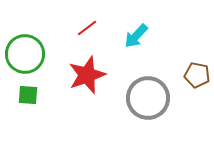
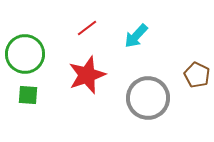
brown pentagon: rotated 15 degrees clockwise
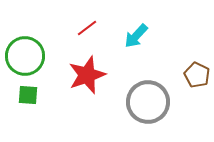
green circle: moved 2 px down
gray circle: moved 4 px down
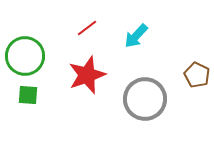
gray circle: moved 3 px left, 3 px up
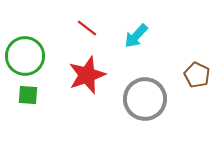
red line: rotated 75 degrees clockwise
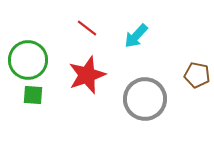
green circle: moved 3 px right, 4 px down
brown pentagon: rotated 15 degrees counterclockwise
green square: moved 5 px right
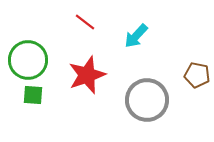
red line: moved 2 px left, 6 px up
gray circle: moved 2 px right, 1 px down
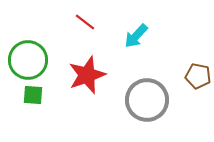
brown pentagon: moved 1 px right, 1 px down
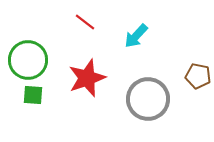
red star: moved 3 px down
gray circle: moved 1 px right, 1 px up
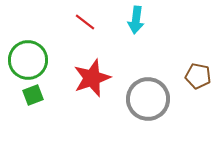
cyan arrow: moved 16 px up; rotated 36 degrees counterclockwise
red star: moved 5 px right
green square: rotated 25 degrees counterclockwise
